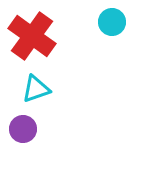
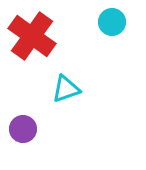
cyan triangle: moved 30 px right
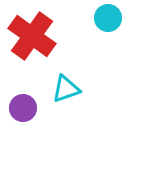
cyan circle: moved 4 px left, 4 px up
purple circle: moved 21 px up
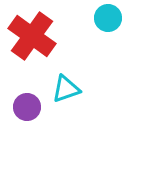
purple circle: moved 4 px right, 1 px up
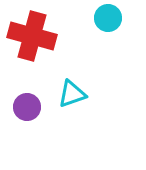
red cross: rotated 21 degrees counterclockwise
cyan triangle: moved 6 px right, 5 px down
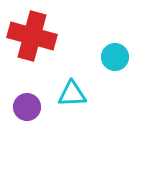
cyan circle: moved 7 px right, 39 px down
cyan triangle: rotated 16 degrees clockwise
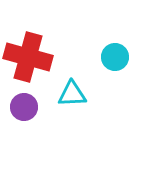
red cross: moved 4 px left, 21 px down
purple circle: moved 3 px left
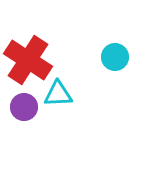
red cross: moved 3 px down; rotated 18 degrees clockwise
cyan triangle: moved 14 px left
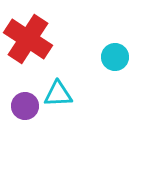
red cross: moved 21 px up
purple circle: moved 1 px right, 1 px up
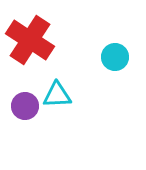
red cross: moved 2 px right, 1 px down
cyan triangle: moved 1 px left, 1 px down
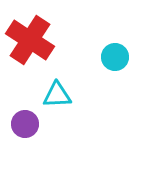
purple circle: moved 18 px down
